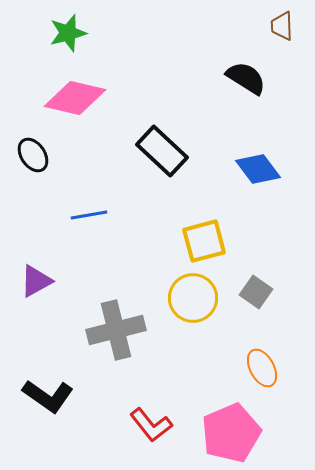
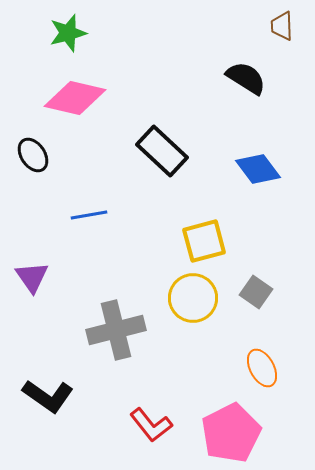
purple triangle: moved 4 px left, 4 px up; rotated 36 degrees counterclockwise
pink pentagon: rotated 4 degrees counterclockwise
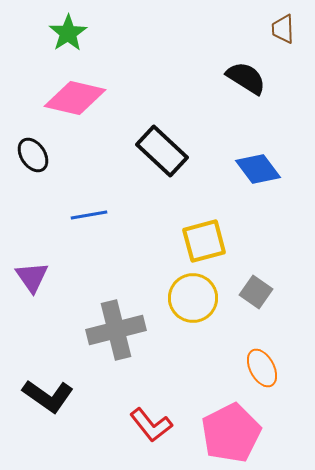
brown trapezoid: moved 1 px right, 3 px down
green star: rotated 18 degrees counterclockwise
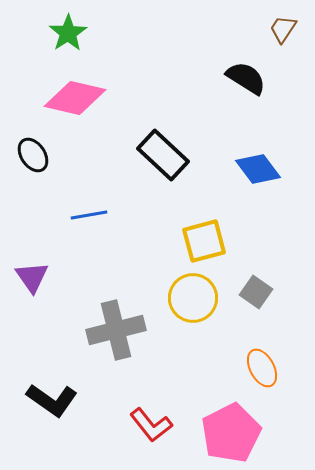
brown trapezoid: rotated 36 degrees clockwise
black rectangle: moved 1 px right, 4 px down
black L-shape: moved 4 px right, 4 px down
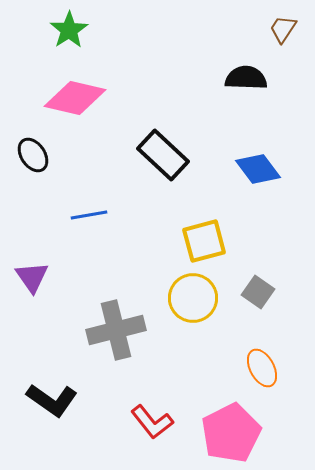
green star: moved 1 px right, 3 px up
black semicircle: rotated 30 degrees counterclockwise
gray square: moved 2 px right
red L-shape: moved 1 px right, 3 px up
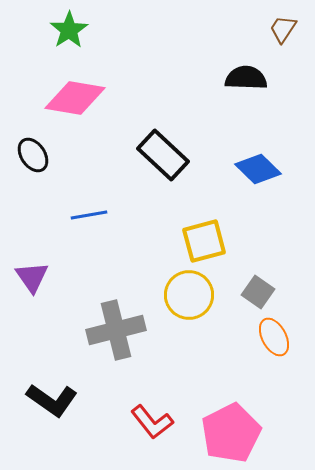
pink diamond: rotated 4 degrees counterclockwise
blue diamond: rotated 9 degrees counterclockwise
yellow circle: moved 4 px left, 3 px up
orange ellipse: moved 12 px right, 31 px up
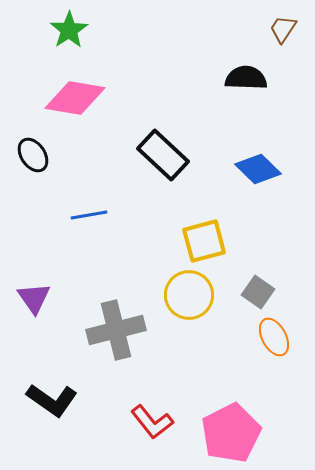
purple triangle: moved 2 px right, 21 px down
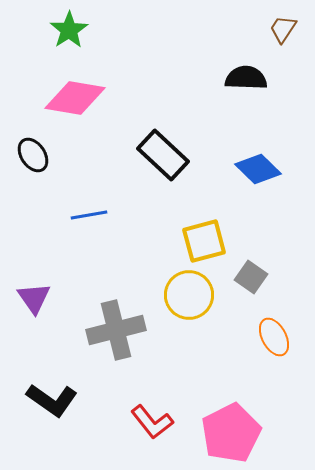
gray square: moved 7 px left, 15 px up
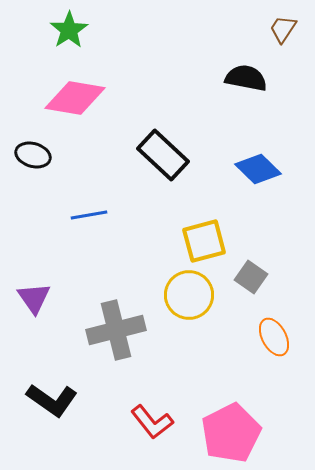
black semicircle: rotated 9 degrees clockwise
black ellipse: rotated 40 degrees counterclockwise
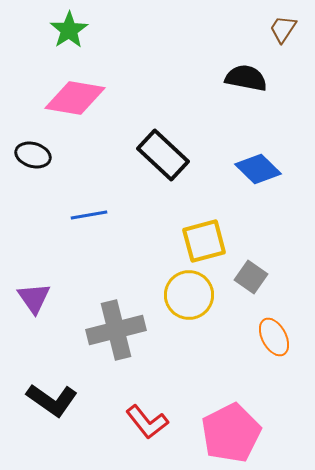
red L-shape: moved 5 px left
